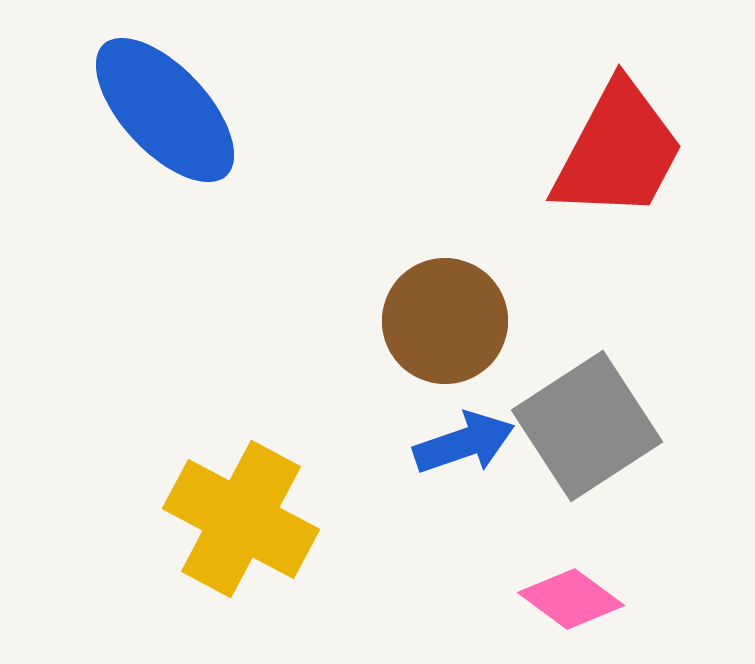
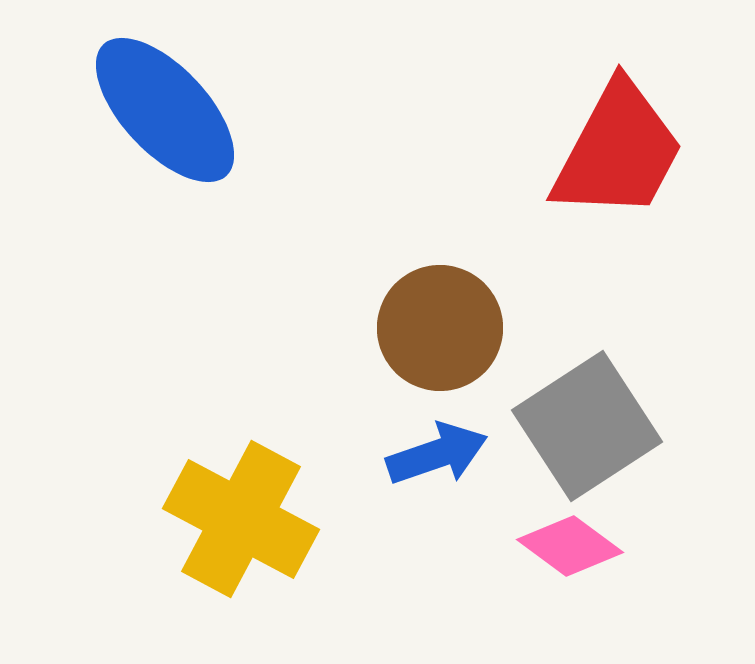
brown circle: moved 5 px left, 7 px down
blue arrow: moved 27 px left, 11 px down
pink diamond: moved 1 px left, 53 px up
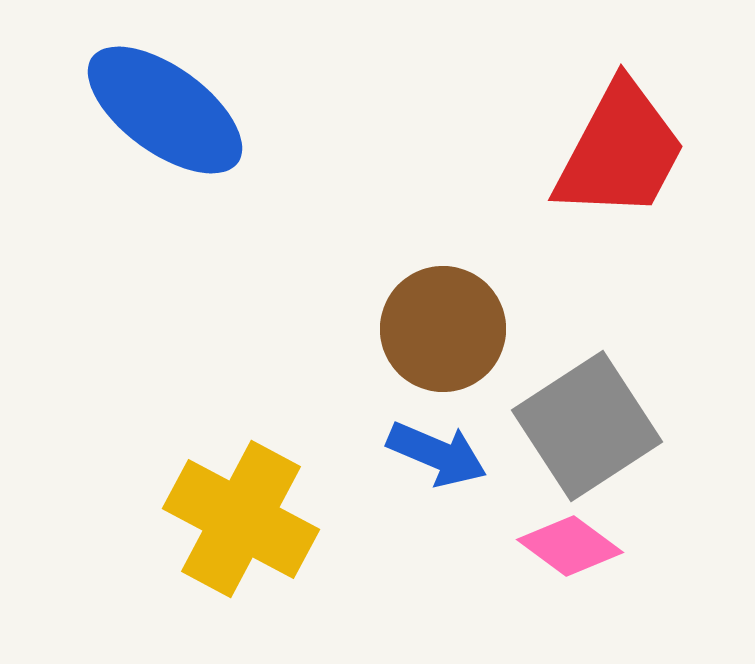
blue ellipse: rotated 11 degrees counterclockwise
red trapezoid: moved 2 px right
brown circle: moved 3 px right, 1 px down
blue arrow: rotated 42 degrees clockwise
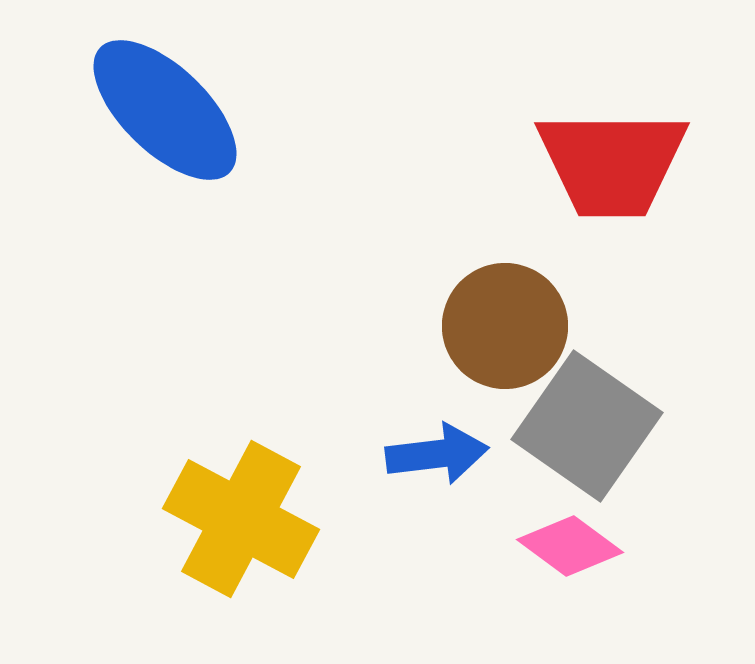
blue ellipse: rotated 8 degrees clockwise
red trapezoid: moved 8 px left, 12 px down; rotated 62 degrees clockwise
brown circle: moved 62 px right, 3 px up
gray square: rotated 22 degrees counterclockwise
blue arrow: rotated 30 degrees counterclockwise
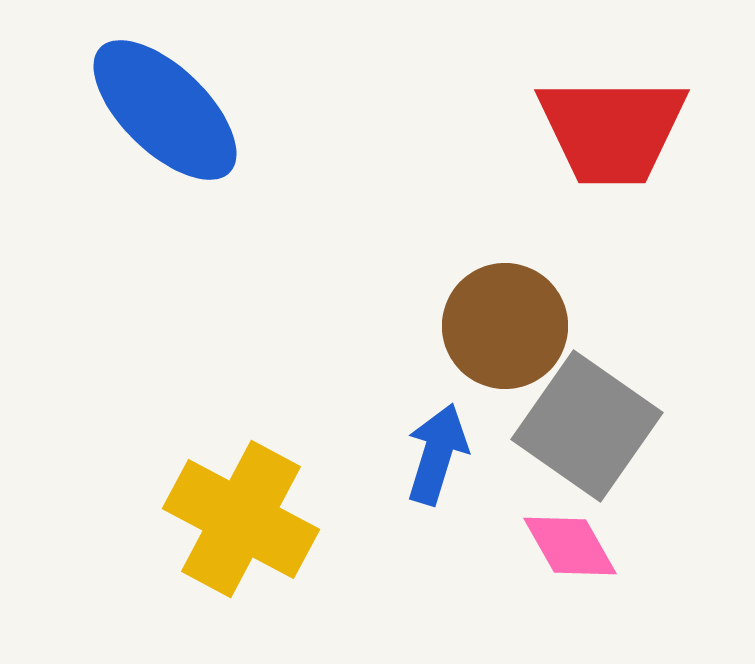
red trapezoid: moved 33 px up
blue arrow: rotated 66 degrees counterclockwise
pink diamond: rotated 24 degrees clockwise
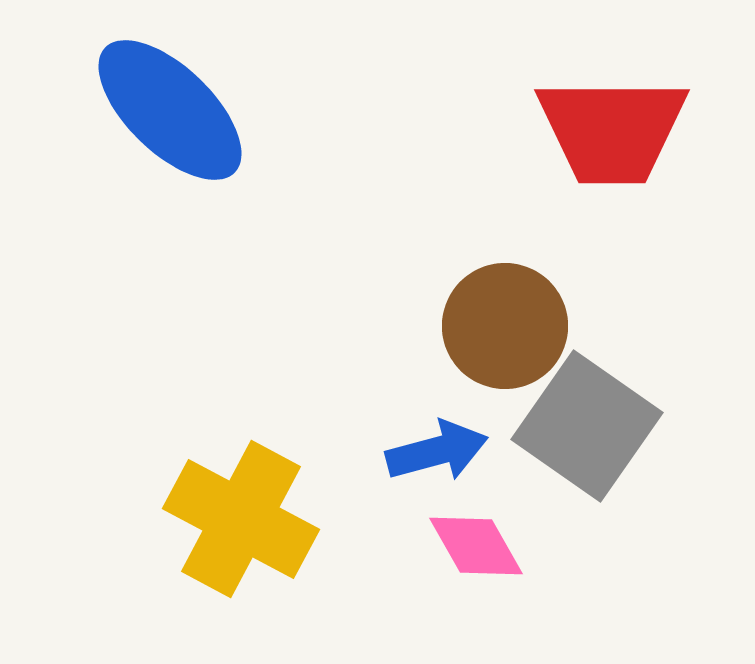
blue ellipse: moved 5 px right
blue arrow: moved 3 px up; rotated 58 degrees clockwise
pink diamond: moved 94 px left
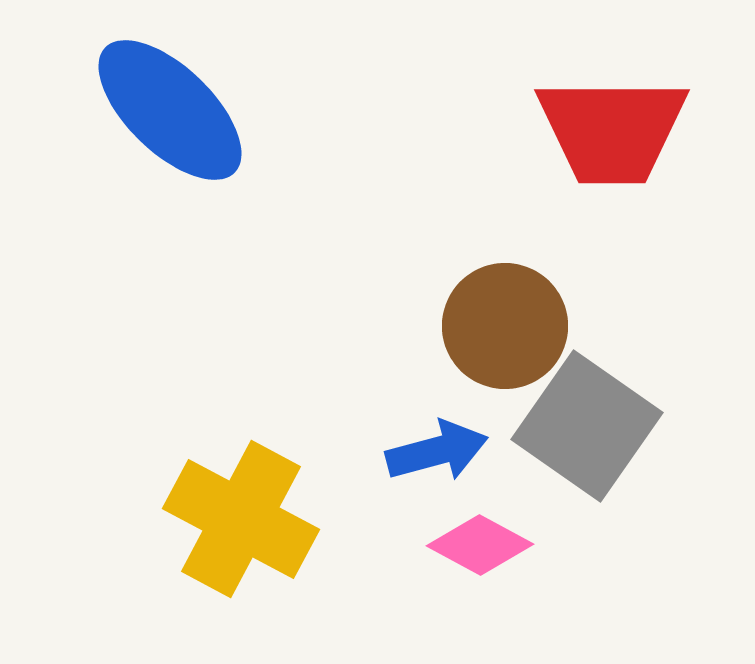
pink diamond: moved 4 px right, 1 px up; rotated 32 degrees counterclockwise
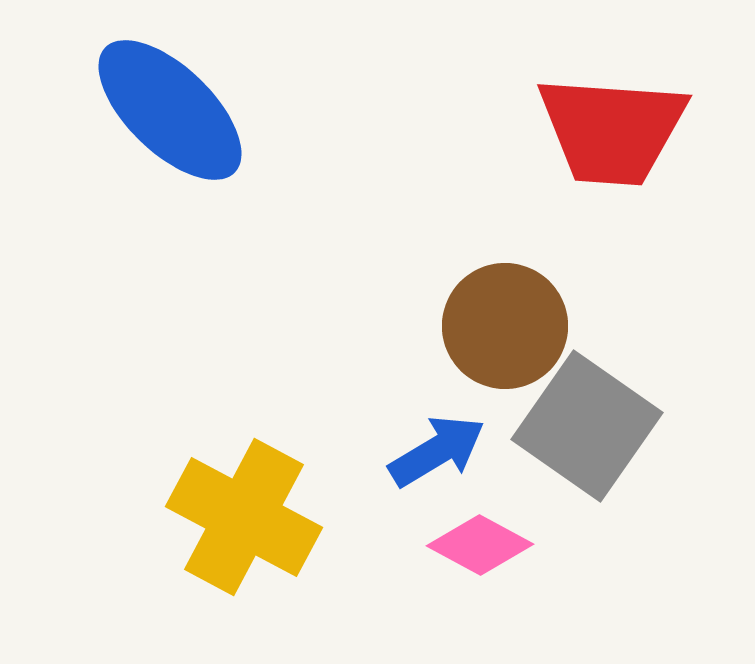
red trapezoid: rotated 4 degrees clockwise
blue arrow: rotated 16 degrees counterclockwise
yellow cross: moved 3 px right, 2 px up
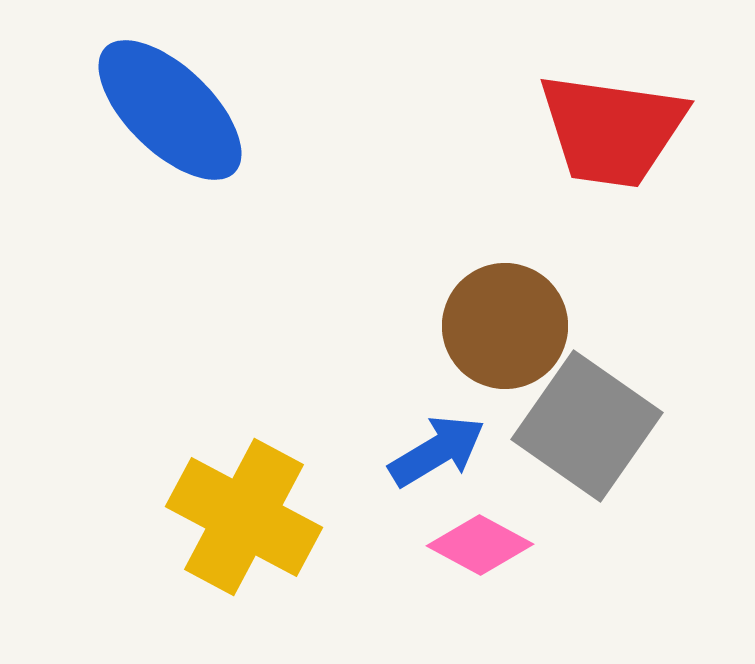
red trapezoid: rotated 4 degrees clockwise
